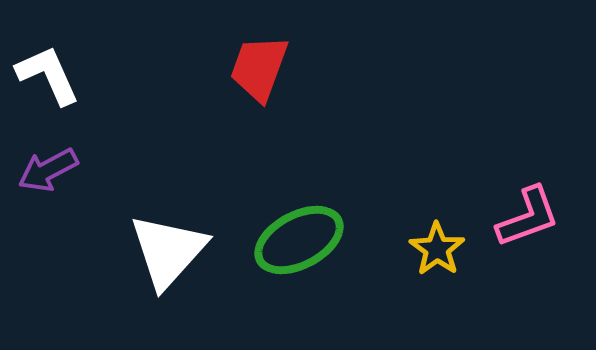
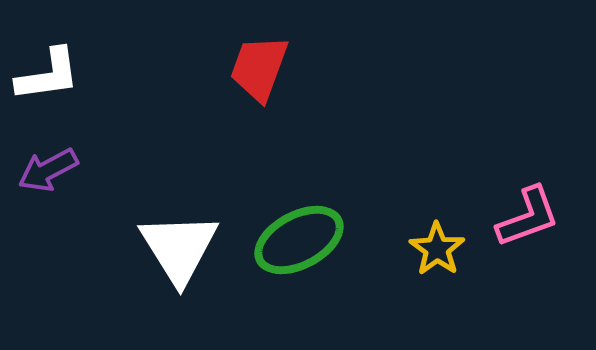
white L-shape: rotated 106 degrees clockwise
white triangle: moved 11 px right, 3 px up; rotated 14 degrees counterclockwise
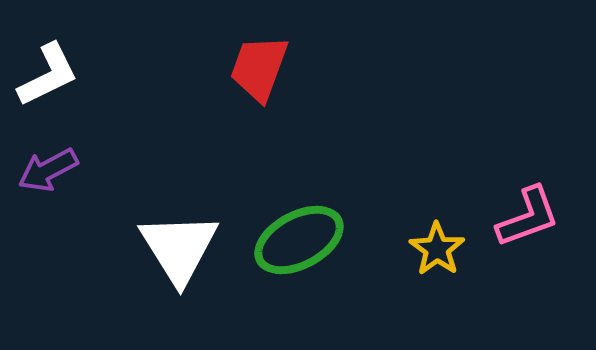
white L-shape: rotated 18 degrees counterclockwise
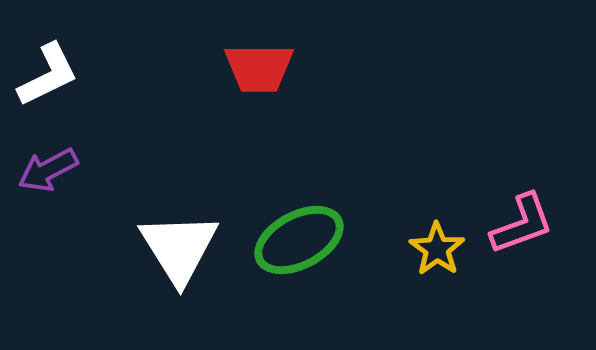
red trapezoid: rotated 110 degrees counterclockwise
pink L-shape: moved 6 px left, 7 px down
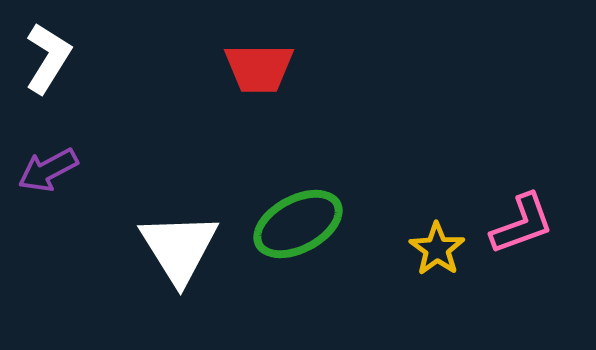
white L-shape: moved 17 px up; rotated 32 degrees counterclockwise
green ellipse: moved 1 px left, 16 px up
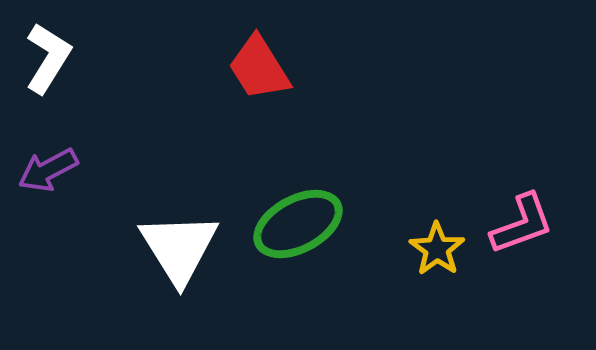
red trapezoid: rotated 58 degrees clockwise
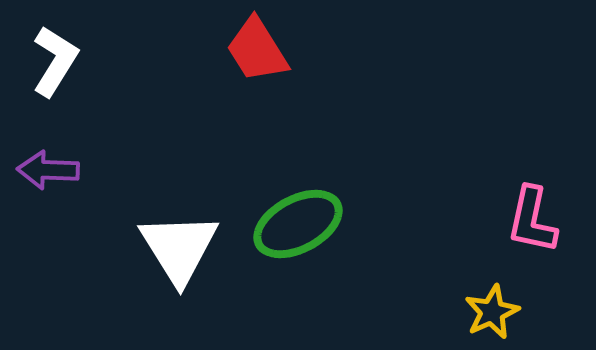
white L-shape: moved 7 px right, 3 px down
red trapezoid: moved 2 px left, 18 px up
purple arrow: rotated 30 degrees clockwise
pink L-shape: moved 10 px right, 4 px up; rotated 122 degrees clockwise
yellow star: moved 55 px right, 63 px down; rotated 12 degrees clockwise
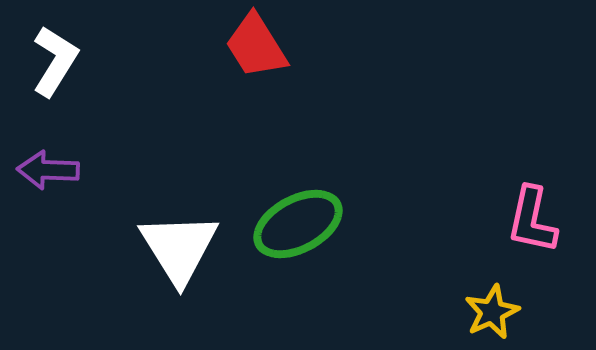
red trapezoid: moved 1 px left, 4 px up
